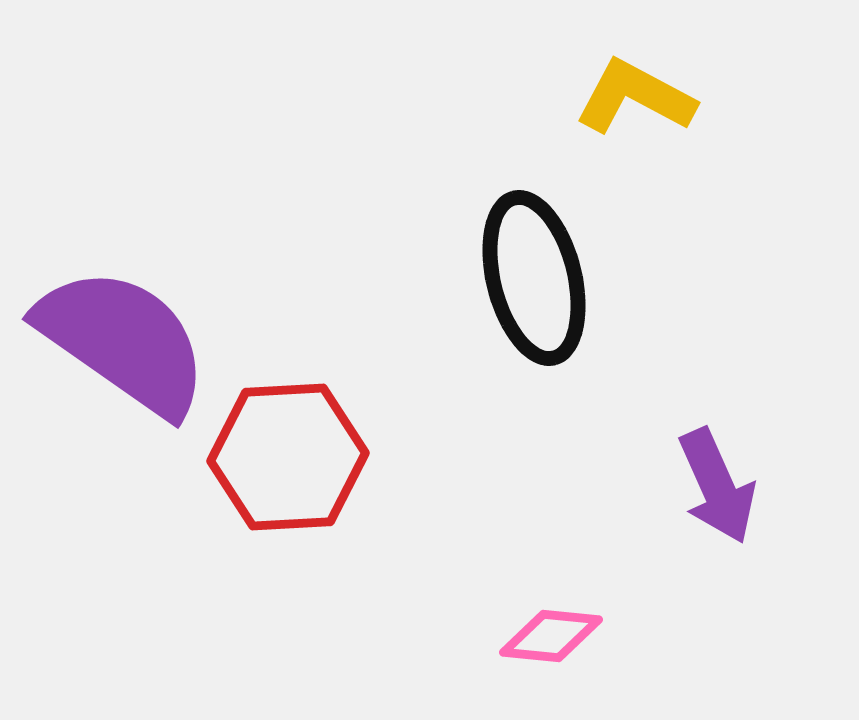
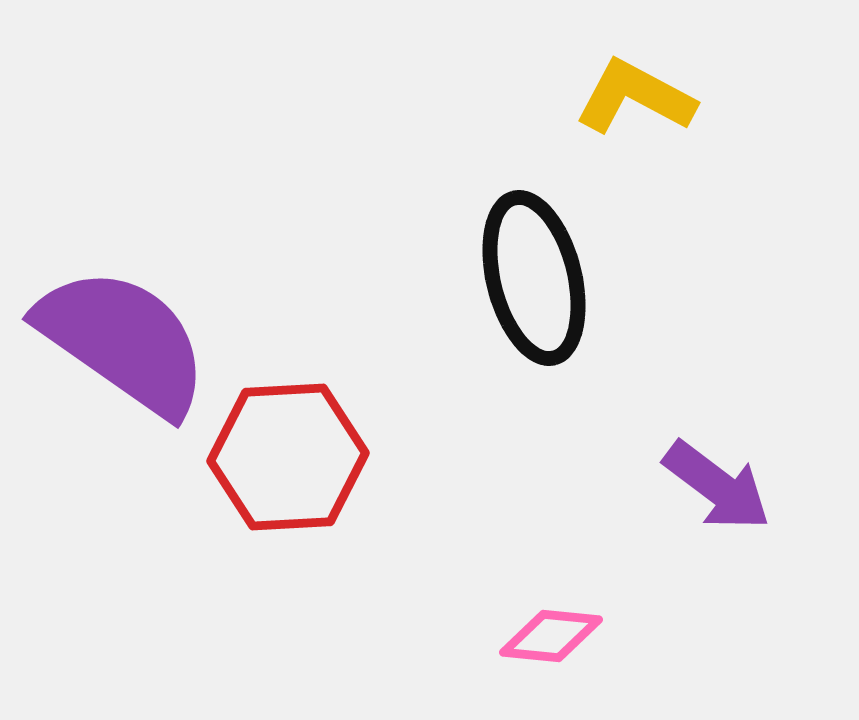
purple arrow: rotated 29 degrees counterclockwise
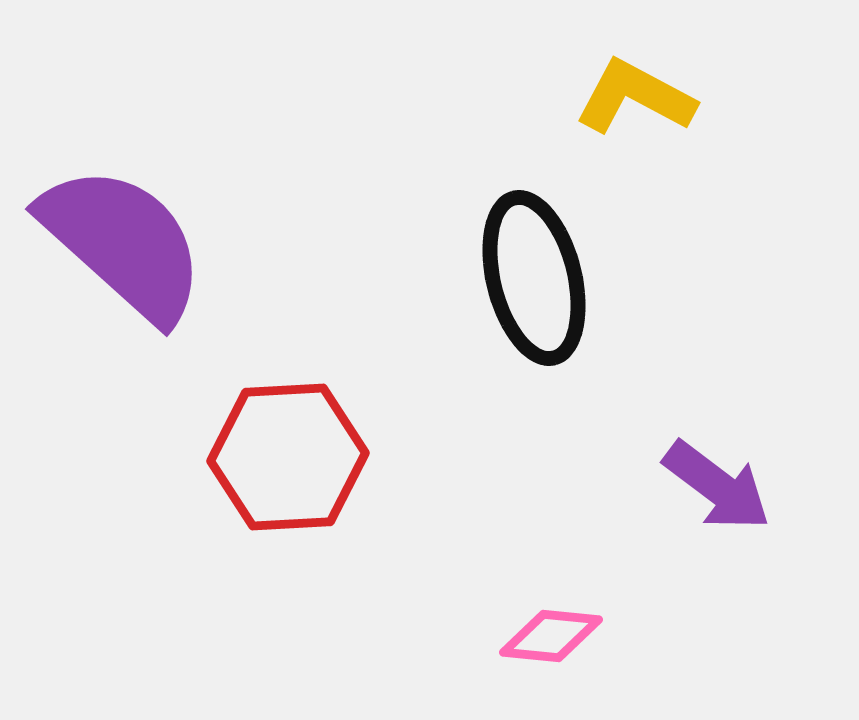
purple semicircle: moved 98 px up; rotated 7 degrees clockwise
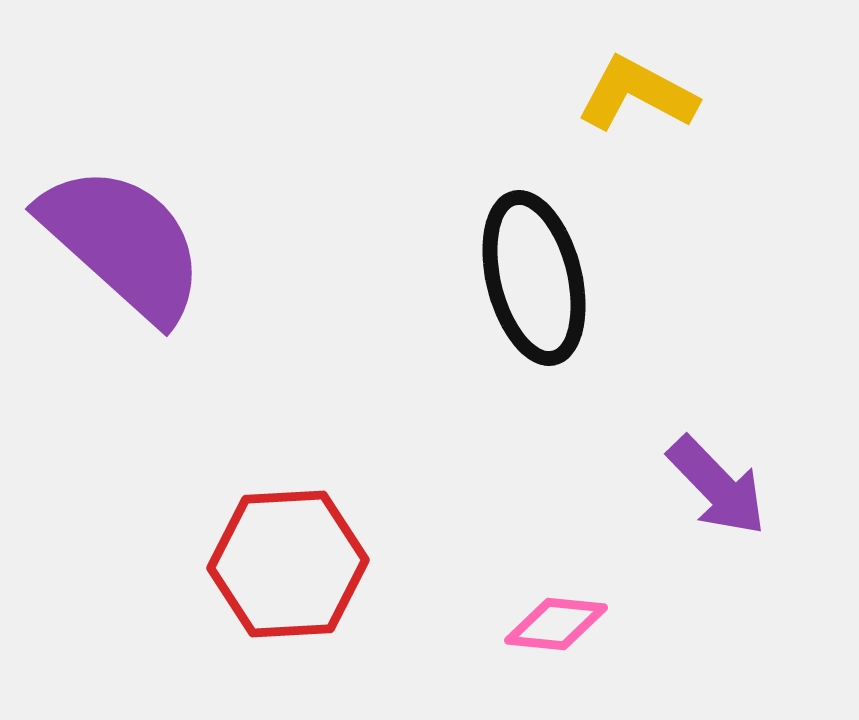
yellow L-shape: moved 2 px right, 3 px up
red hexagon: moved 107 px down
purple arrow: rotated 9 degrees clockwise
pink diamond: moved 5 px right, 12 px up
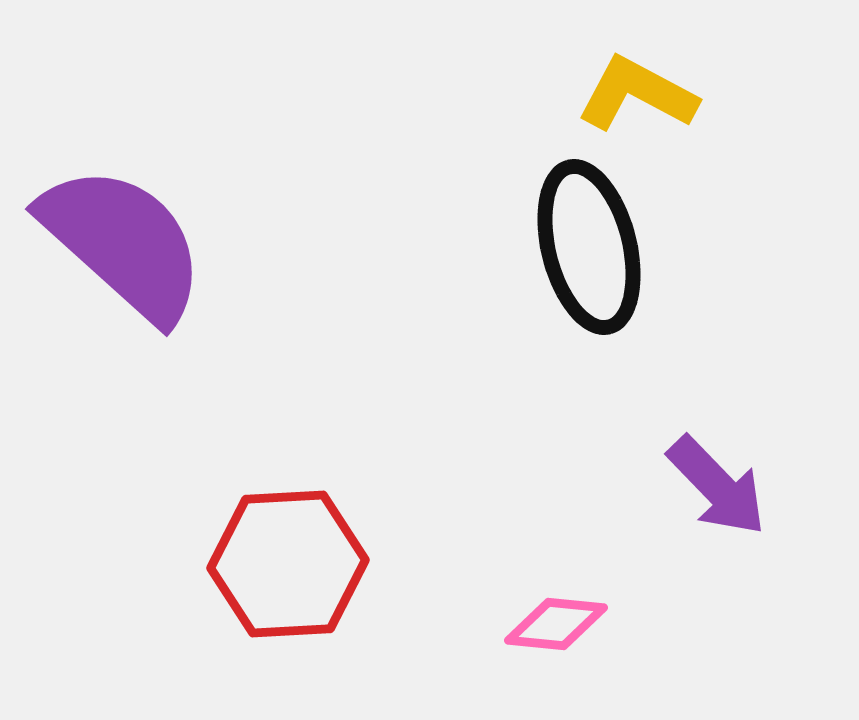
black ellipse: moved 55 px right, 31 px up
